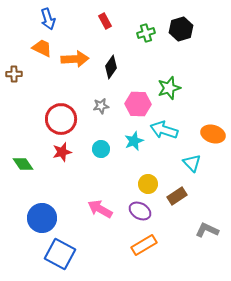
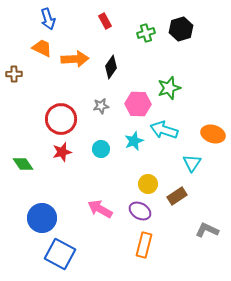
cyan triangle: rotated 18 degrees clockwise
orange rectangle: rotated 45 degrees counterclockwise
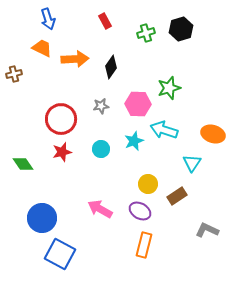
brown cross: rotated 14 degrees counterclockwise
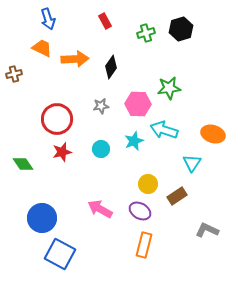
green star: rotated 10 degrees clockwise
red circle: moved 4 px left
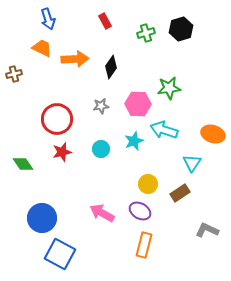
brown rectangle: moved 3 px right, 3 px up
pink arrow: moved 2 px right, 4 px down
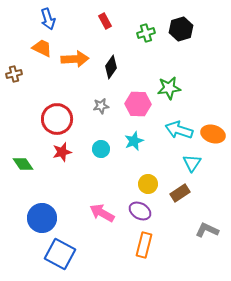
cyan arrow: moved 15 px right
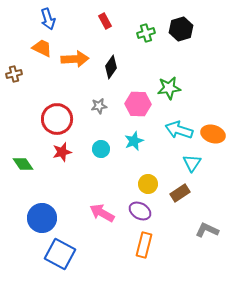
gray star: moved 2 px left
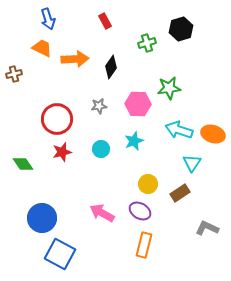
green cross: moved 1 px right, 10 px down
gray L-shape: moved 2 px up
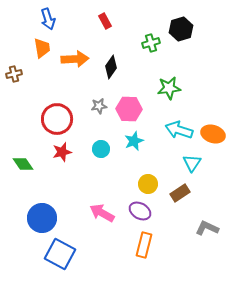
green cross: moved 4 px right
orange trapezoid: rotated 55 degrees clockwise
pink hexagon: moved 9 px left, 5 px down
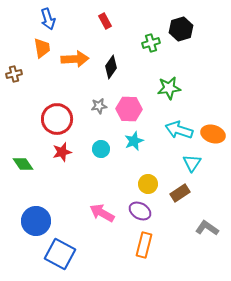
blue circle: moved 6 px left, 3 px down
gray L-shape: rotated 10 degrees clockwise
